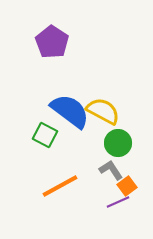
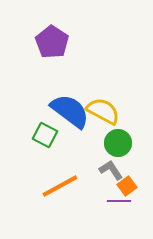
purple line: moved 1 px right, 1 px up; rotated 25 degrees clockwise
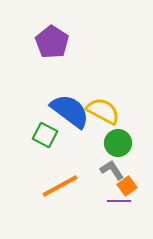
gray L-shape: moved 1 px right
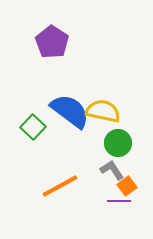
yellow semicircle: rotated 16 degrees counterclockwise
green square: moved 12 px left, 8 px up; rotated 15 degrees clockwise
